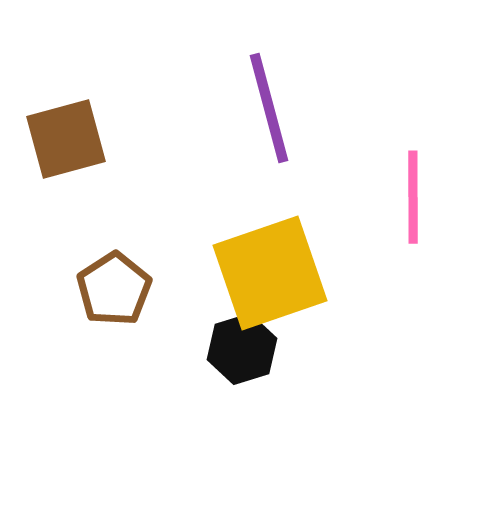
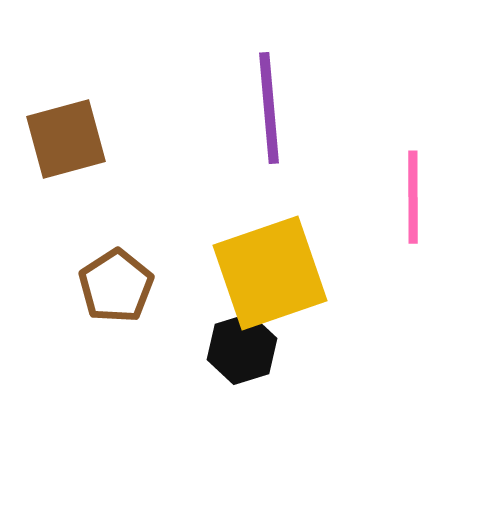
purple line: rotated 10 degrees clockwise
brown pentagon: moved 2 px right, 3 px up
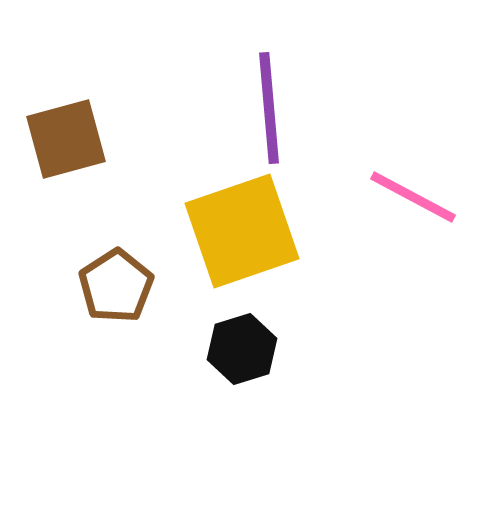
pink line: rotated 62 degrees counterclockwise
yellow square: moved 28 px left, 42 px up
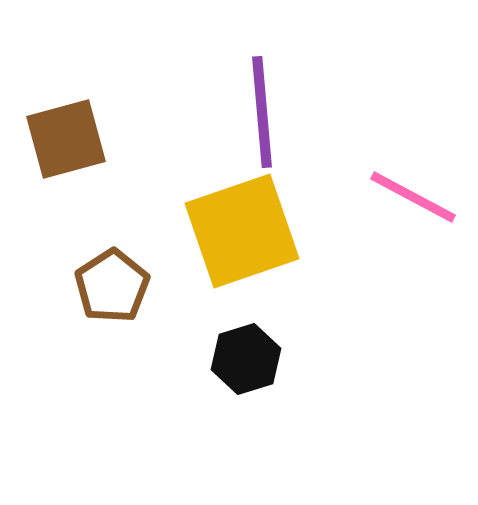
purple line: moved 7 px left, 4 px down
brown pentagon: moved 4 px left
black hexagon: moved 4 px right, 10 px down
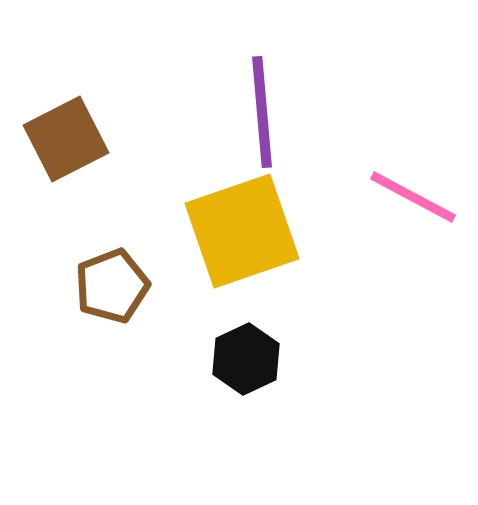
brown square: rotated 12 degrees counterclockwise
brown pentagon: rotated 12 degrees clockwise
black hexagon: rotated 8 degrees counterclockwise
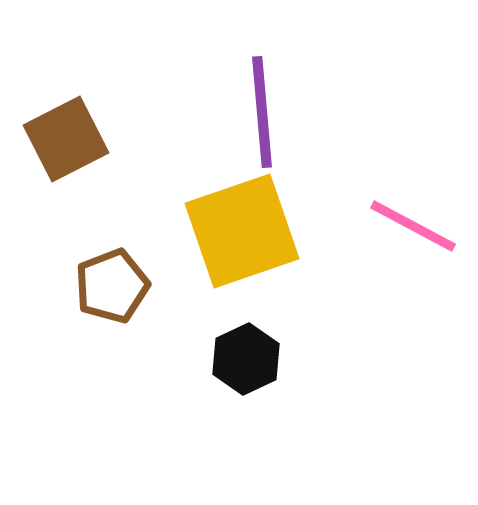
pink line: moved 29 px down
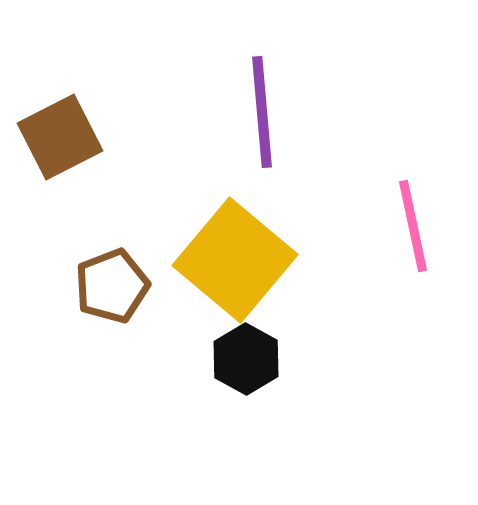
brown square: moved 6 px left, 2 px up
pink line: rotated 50 degrees clockwise
yellow square: moved 7 px left, 29 px down; rotated 31 degrees counterclockwise
black hexagon: rotated 6 degrees counterclockwise
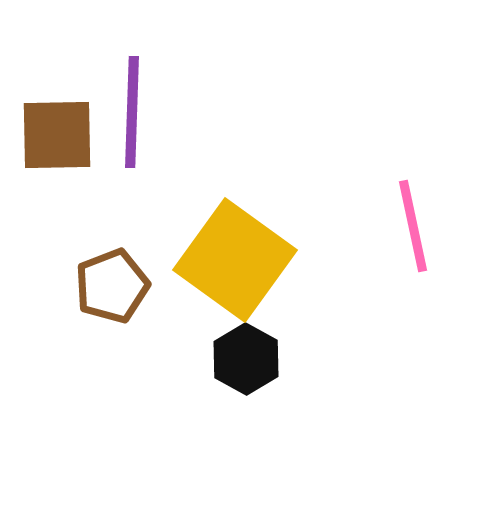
purple line: moved 130 px left; rotated 7 degrees clockwise
brown square: moved 3 px left, 2 px up; rotated 26 degrees clockwise
yellow square: rotated 4 degrees counterclockwise
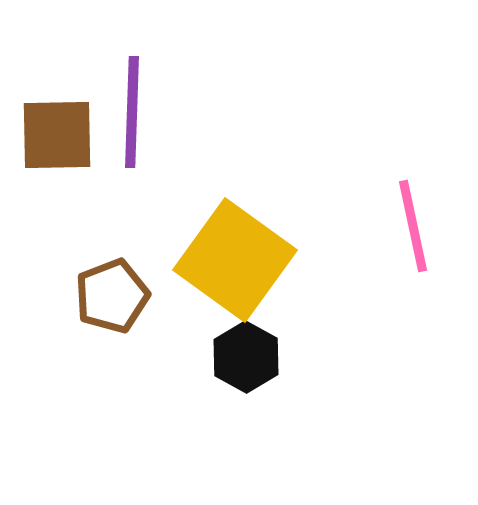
brown pentagon: moved 10 px down
black hexagon: moved 2 px up
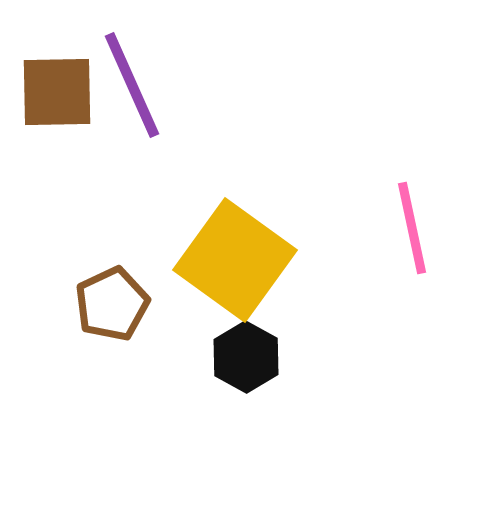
purple line: moved 27 px up; rotated 26 degrees counterclockwise
brown square: moved 43 px up
pink line: moved 1 px left, 2 px down
brown pentagon: moved 8 px down; rotated 4 degrees counterclockwise
